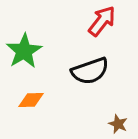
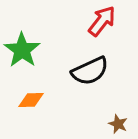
green star: moved 2 px left, 1 px up; rotated 6 degrees counterclockwise
black semicircle: rotated 6 degrees counterclockwise
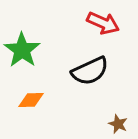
red arrow: moved 1 px right, 2 px down; rotated 76 degrees clockwise
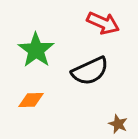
green star: moved 14 px right
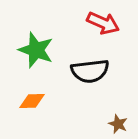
green star: rotated 15 degrees counterclockwise
black semicircle: rotated 18 degrees clockwise
orange diamond: moved 1 px right, 1 px down
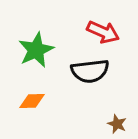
red arrow: moved 9 px down
green star: rotated 27 degrees clockwise
brown star: moved 1 px left
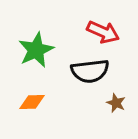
orange diamond: moved 1 px down
brown star: moved 1 px left, 21 px up
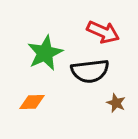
green star: moved 9 px right, 3 px down
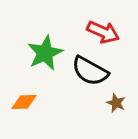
black semicircle: rotated 36 degrees clockwise
orange diamond: moved 8 px left
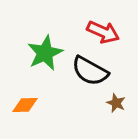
orange diamond: moved 1 px right, 3 px down
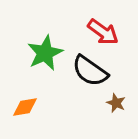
red arrow: rotated 12 degrees clockwise
black semicircle: rotated 6 degrees clockwise
orange diamond: moved 2 px down; rotated 8 degrees counterclockwise
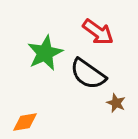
red arrow: moved 5 px left
black semicircle: moved 2 px left, 3 px down
orange diamond: moved 15 px down
